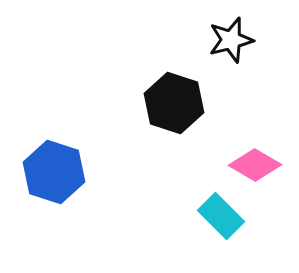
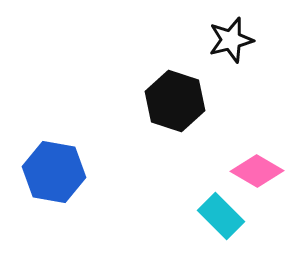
black hexagon: moved 1 px right, 2 px up
pink diamond: moved 2 px right, 6 px down
blue hexagon: rotated 8 degrees counterclockwise
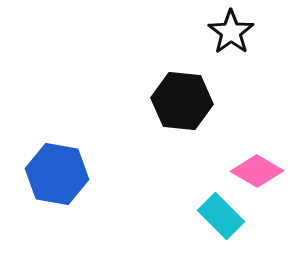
black star: moved 8 px up; rotated 21 degrees counterclockwise
black hexagon: moved 7 px right; rotated 12 degrees counterclockwise
blue hexagon: moved 3 px right, 2 px down
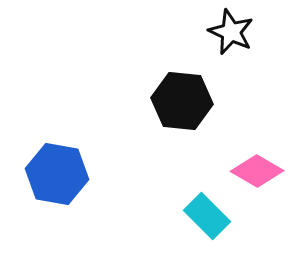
black star: rotated 12 degrees counterclockwise
cyan rectangle: moved 14 px left
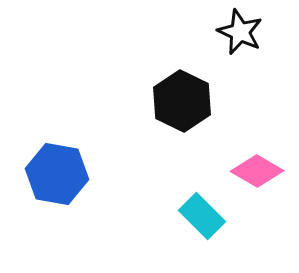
black star: moved 9 px right
black hexagon: rotated 20 degrees clockwise
cyan rectangle: moved 5 px left
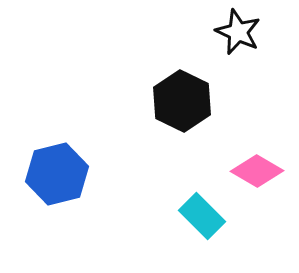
black star: moved 2 px left
blue hexagon: rotated 24 degrees counterclockwise
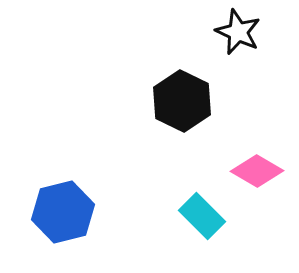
blue hexagon: moved 6 px right, 38 px down
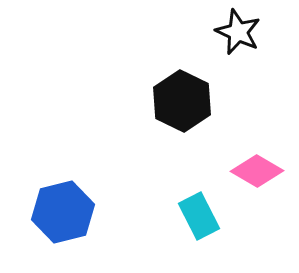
cyan rectangle: moved 3 px left; rotated 18 degrees clockwise
